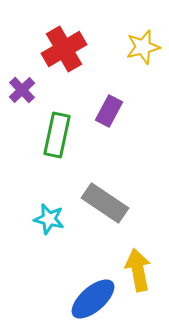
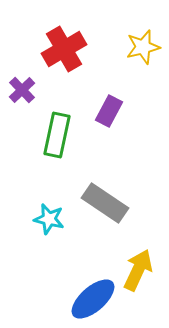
yellow arrow: rotated 36 degrees clockwise
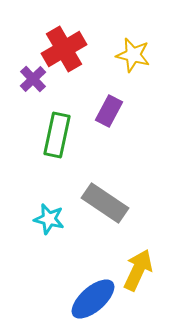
yellow star: moved 10 px left, 8 px down; rotated 28 degrees clockwise
purple cross: moved 11 px right, 11 px up
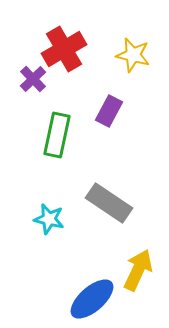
gray rectangle: moved 4 px right
blue ellipse: moved 1 px left
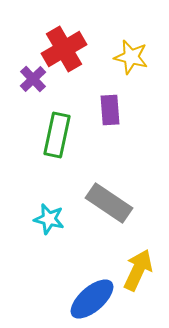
yellow star: moved 2 px left, 2 px down
purple rectangle: moved 1 px right, 1 px up; rotated 32 degrees counterclockwise
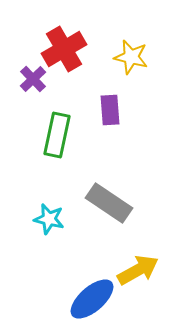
yellow arrow: rotated 36 degrees clockwise
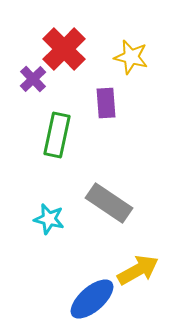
red cross: rotated 15 degrees counterclockwise
purple rectangle: moved 4 px left, 7 px up
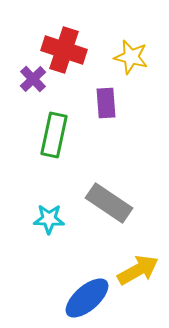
red cross: moved 1 px down; rotated 27 degrees counterclockwise
green rectangle: moved 3 px left
cyan star: rotated 12 degrees counterclockwise
blue ellipse: moved 5 px left, 1 px up
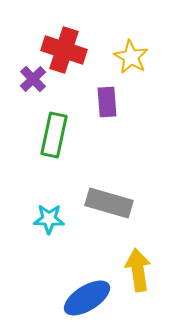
yellow star: rotated 16 degrees clockwise
purple rectangle: moved 1 px right, 1 px up
gray rectangle: rotated 18 degrees counterclockwise
yellow arrow: rotated 69 degrees counterclockwise
blue ellipse: rotated 9 degrees clockwise
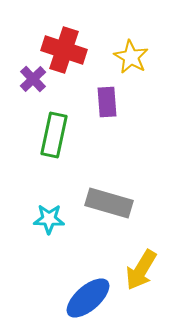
yellow arrow: moved 3 px right; rotated 141 degrees counterclockwise
blue ellipse: moved 1 px right; rotated 9 degrees counterclockwise
